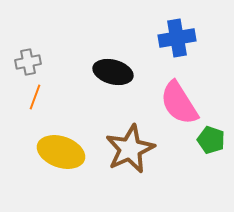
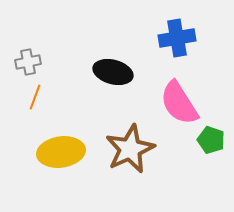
yellow ellipse: rotated 27 degrees counterclockwise
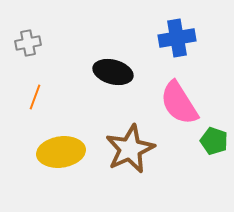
gray cross: moved 19 px up
green pentagon: moved 3 px right, 1 px down
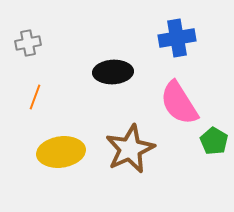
black ellipse: rotated 18 degrees counterclockwise
green pentagon: rotated 12 degrees clockwise
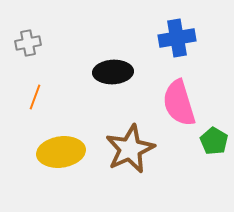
pink semicircle: rotated 15 degrees clockwise
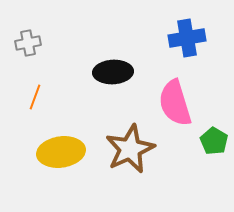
blue cross: moved 10 px right
pink semicircle: moved 4 px left
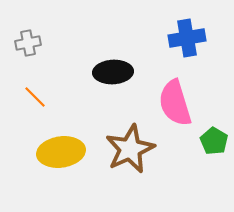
orange line: rotated 65 degrees counterclockwise
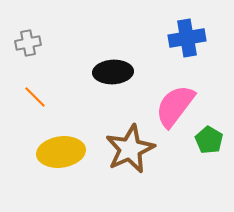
pink semicircle: moved 3 px down; rotated 54 degrees clockwise
green pentagon: moved 5 px left, 1 px up
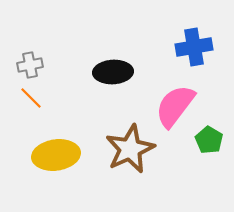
blue cross: moved 7 px right, 9 px down
gray cross: moved 2 px right, 22 px down
orange line: moved 4 px left, 1 px down
yellow ellipse: moved 5 px left, 3 px down
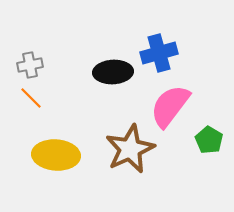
blue cross: moved 35 px left, 6 px down; rotated 6 degrees counterclockwise
pink semicircle: moved 5 px left
yellow ellipse: rotated 12 degrees clockwise
